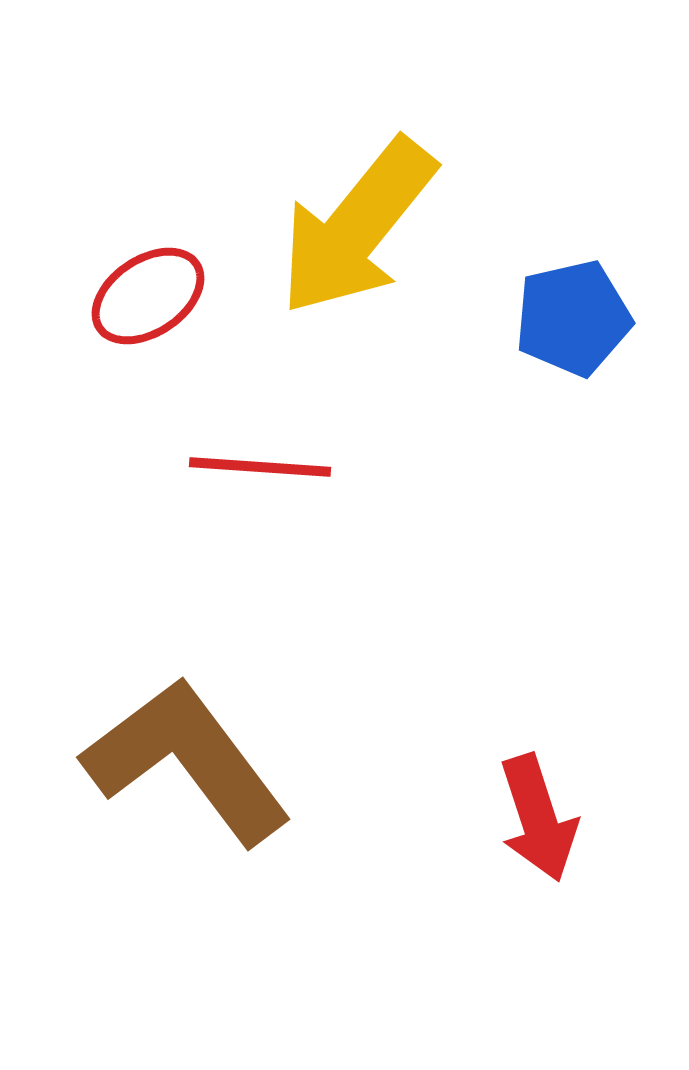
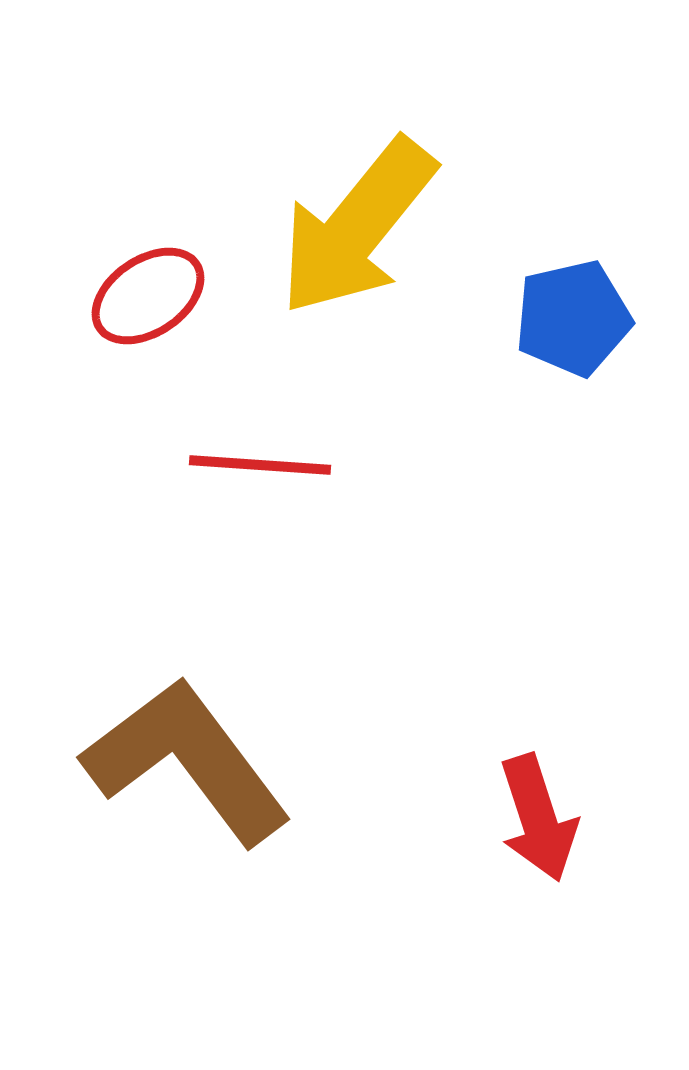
red line: moved 2 px up
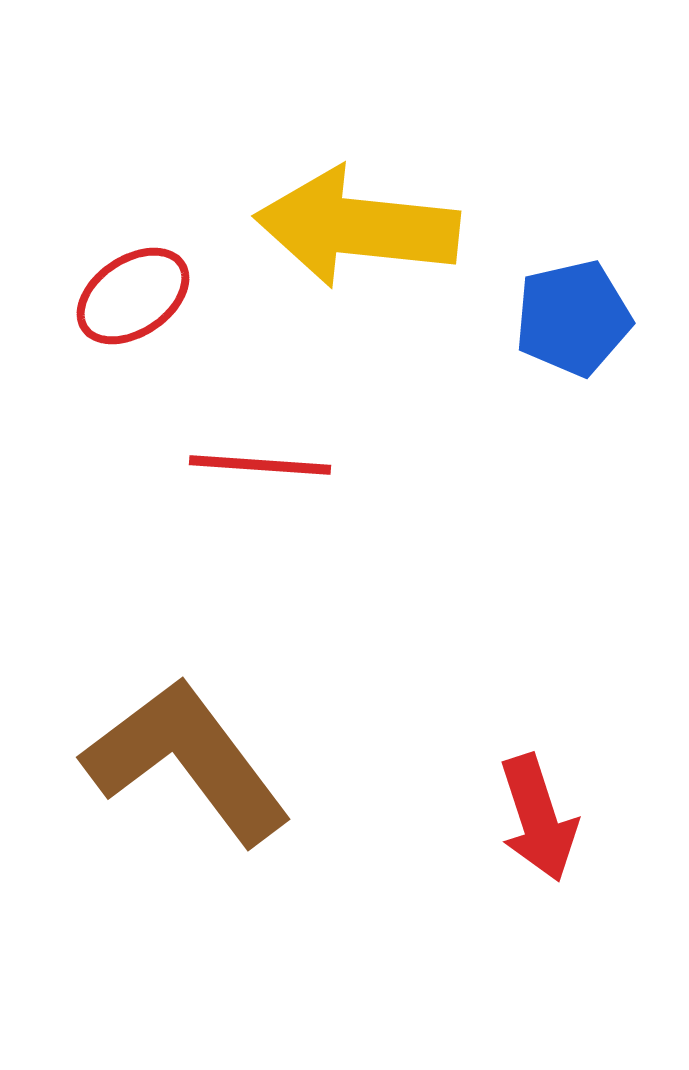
yellow arrow: rotated 57 degrees clockwise
red ellipse: moved 15 px left
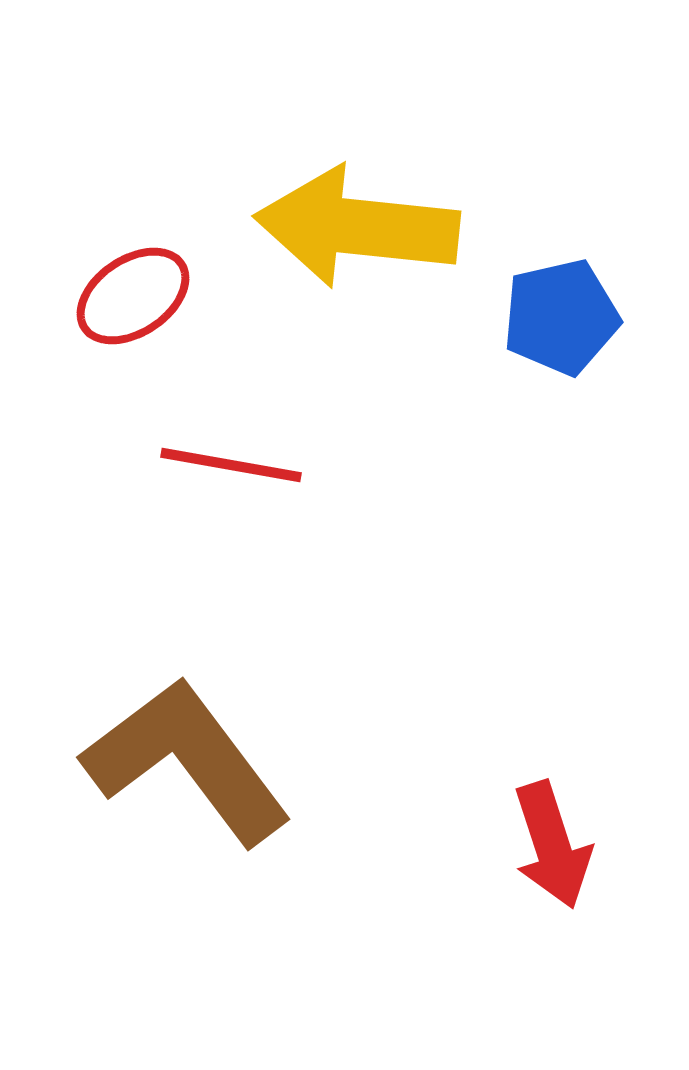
blue pentagon: moved 12 px left, 1 px up
red line: moved 29 px left; rotated 6 degrees clockwise
red arrow: moved 14 px right, 27 px down
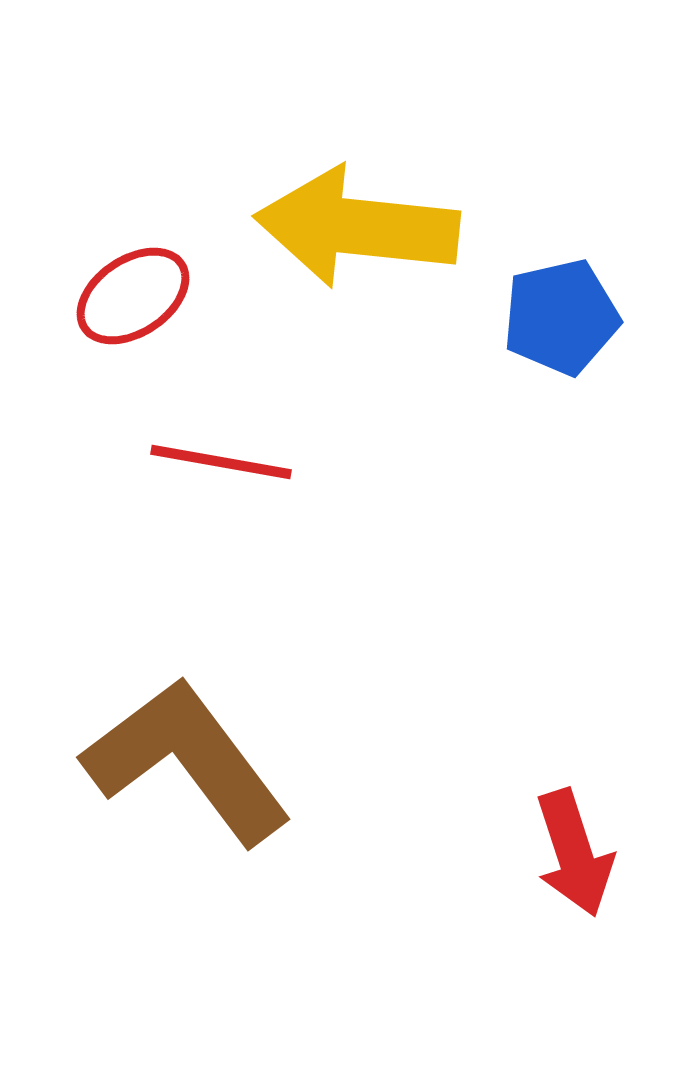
red line: moved 10 px left, 3 px up
red arrow: moved 22 px right, 8 px down
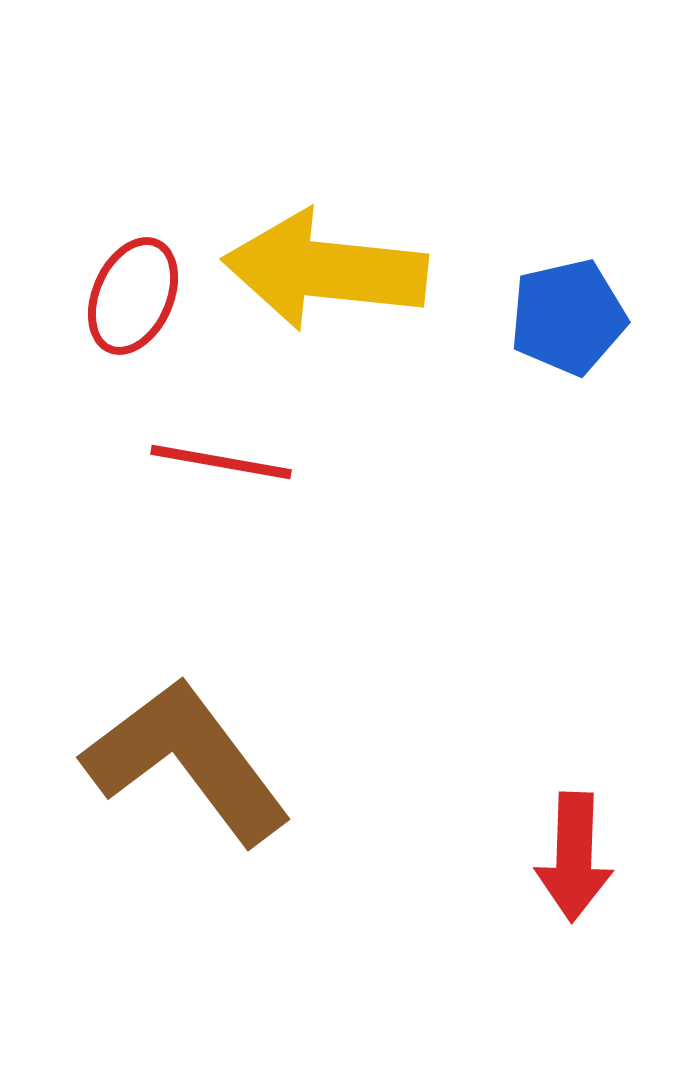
yellow arrow: moved 32 px left, 43 px down
red ellipse: rotated 32 degrees counterclockwise
blue pentagon: moved 7 px right
red arrow: moved 4 px down; rotated 20 degrees clockwise
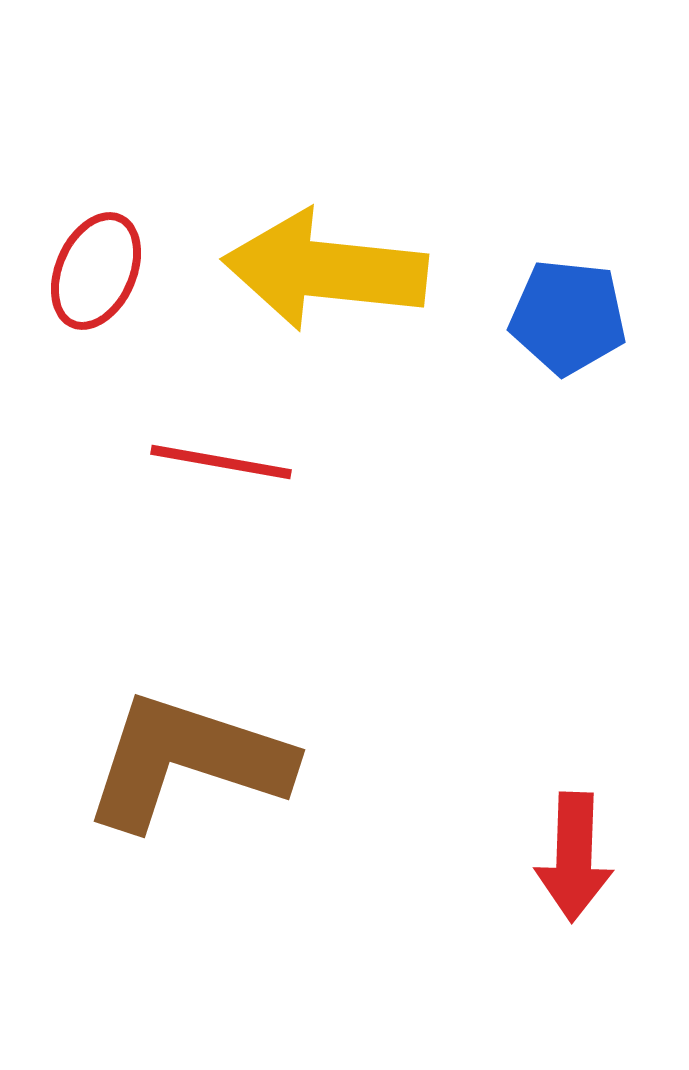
red ellipse: moved 37 px left, 25 px up
blue pentagon: rotated 19 degrees clockwise
brown L-shape: rotated 35 degrees counterclockwise
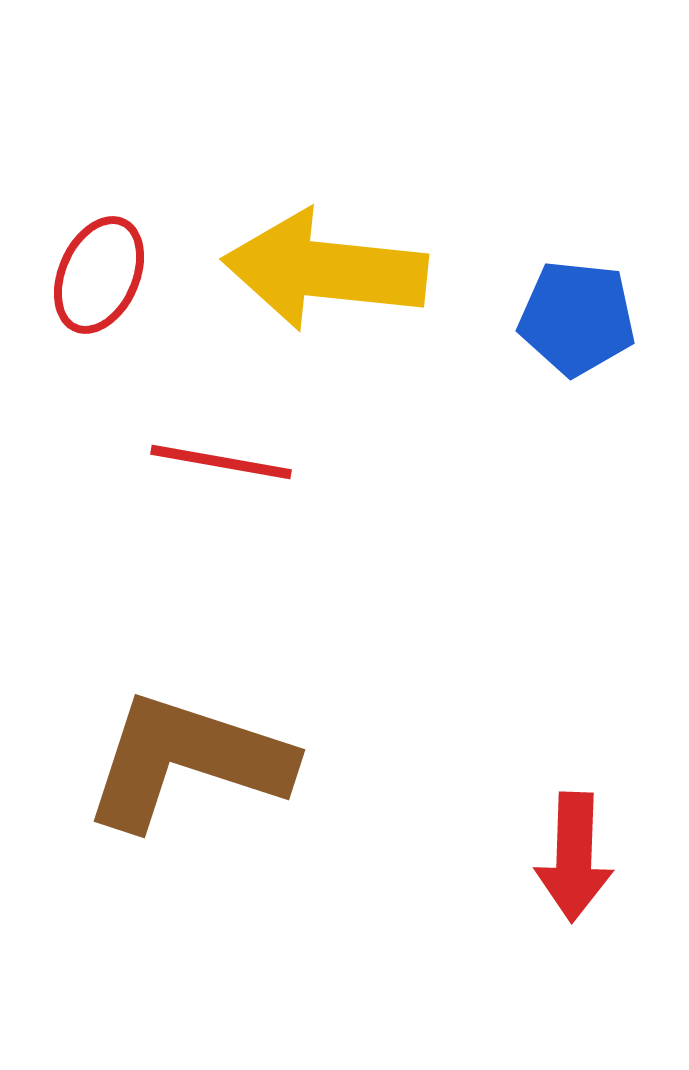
red ellipse: moved 3 px right, 4 px down
blue pentagon: moved 9 px right, 1 px down
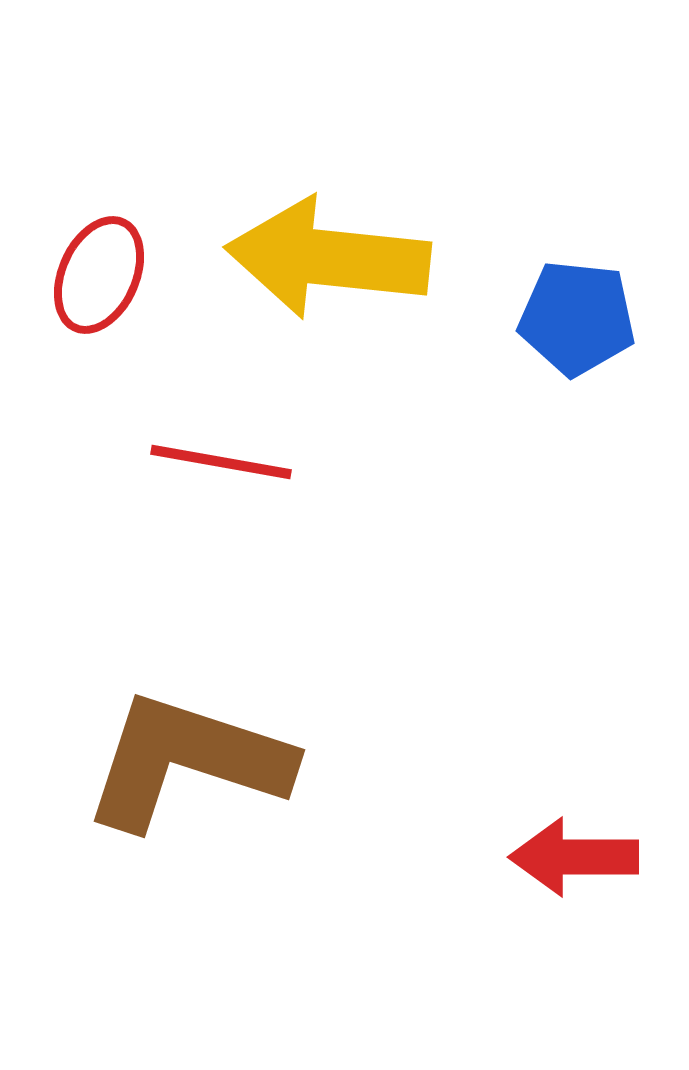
yellow arrow: moved 3 px right, 12 px up
red arrow: rotated 88 degrees clockwise
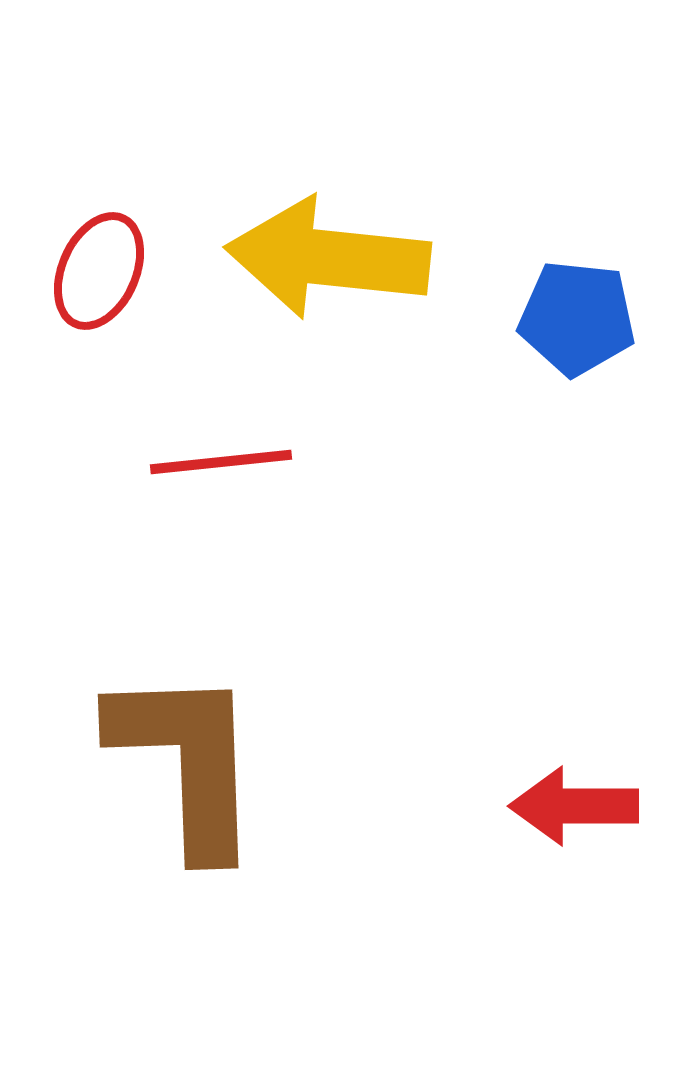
red ellipse: moved 4 px up
red line: rotated 16 degrees counterclockwise
brown L-shape: rotated 70 degrees clockwise
red arrow: moved 51 px up
